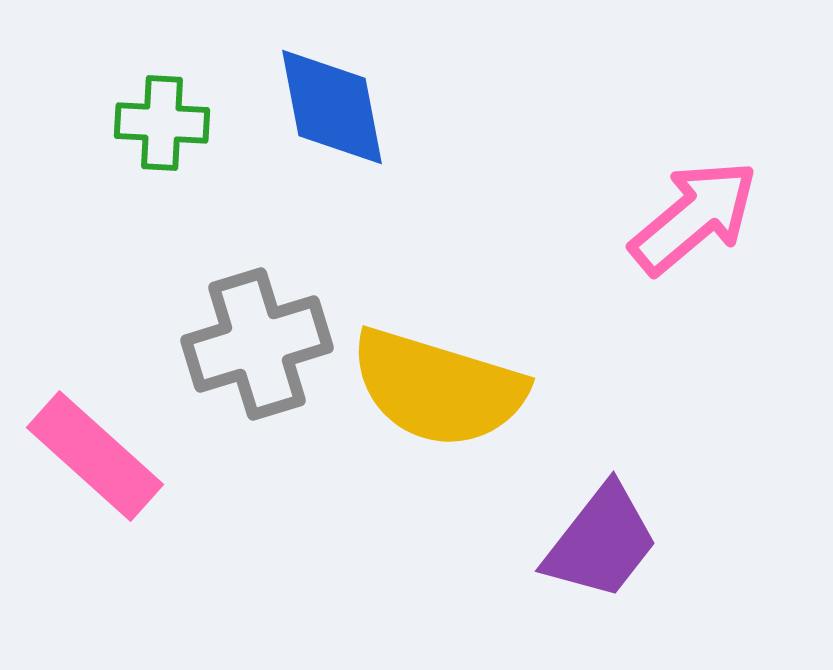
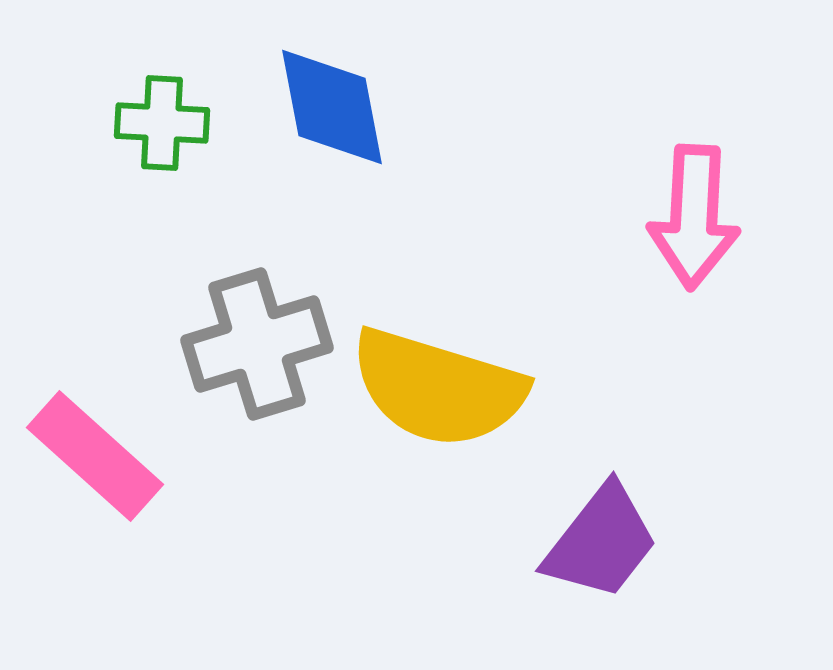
pink arrow: rotated 133 degrees clockwise
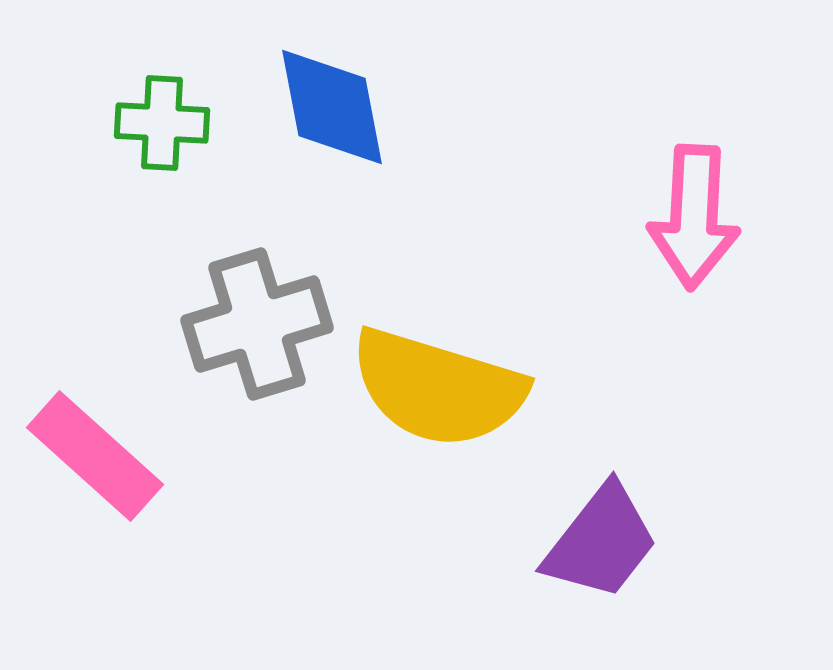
gray cross: moved 20 px up
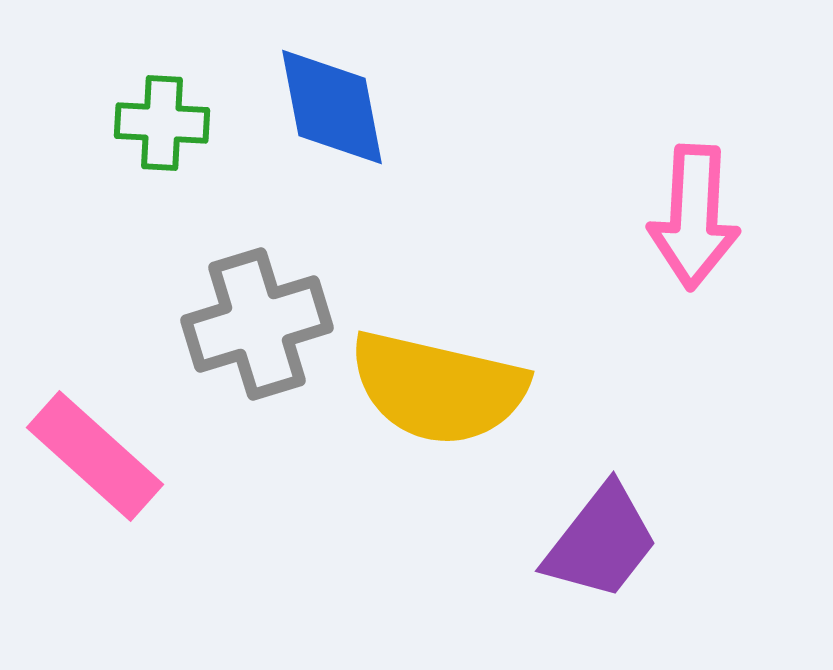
yellow semicircle: rotated 4 degrees counterclockwise
